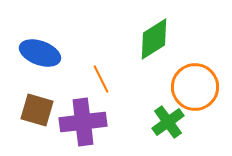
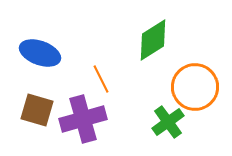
green diamond: moved 1 px left, 1 px down
purple cross: moved 3 px up; rotated 9 degrees counterclockwise
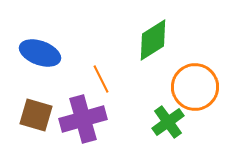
brown square: moved 1 px left, 5 px down
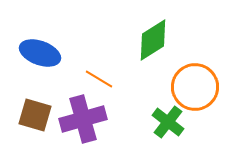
orange line: moved 2 px left; rotated 32 degrees counterclockwise
brown square: moved 1 px left
green cross: rotated 16 degrees counterclockwise
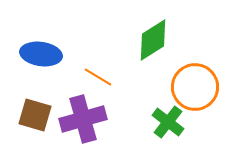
blue ellipse: moved 1 px right, 1 px down; rotated 12 degrees counterclockwise
orange line: moved 1 px left, 2 px up
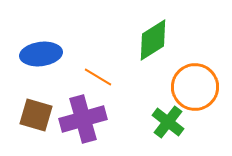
blue ellipse: rotated 15 degrees counterclockwise
brown square: moved 1 px right
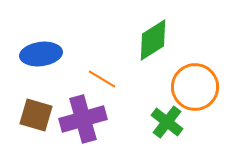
orange line: moved 4 px right, 2 px down
green cross: moved 1 px left
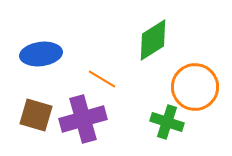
green cross: rotated 20 degrees counterclockwise
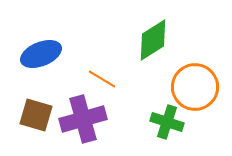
blue ellipse: rotated 15 degrees counterclockwise
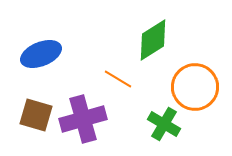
orange line: moved 16 px right
green cross: moved 3 px left, 2 px down; rotated 12 degrees clockwise
